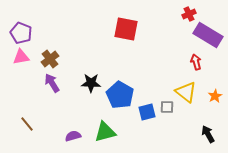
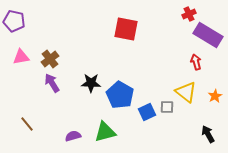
purple pentagon: moved 7 px left, 12 px up; rotated 10 degrees counterclockwise
blue square: rotated 12 degrees counterclockwise
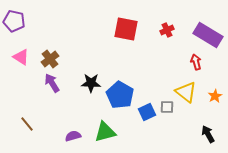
red cross: moved 22 px left, 16 px down
pink triangle: rotated 42 degrees clockwise
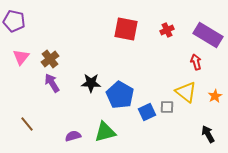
pink triangle: rotated 36 degrees clockwise
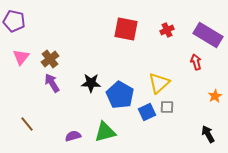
yellow triangle: moved 27 px left, 9 px up; rotated 40 degrees clockwise
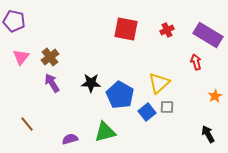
brown cross: moved 2 px up
blue square: rotated 12 degrees counterclockwise
purple semicircle: moved 3 px left, 3 px down
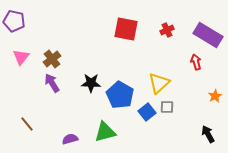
brown cross: moved 2 px right, 2 px down
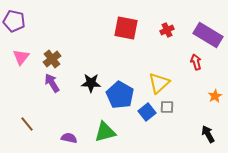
red square: moved 1 px up
purple semicircle: moved 1 px left, 1 px up; rotated 28 degrees clockwise
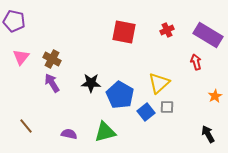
red square: moved 2 px left, 4 px down
brown cross: rotated 24 degrees counterclockwise
blue square: moved 1 px left
brown line: moved 1 px left, 2 px down
purple semicircle: moved 4 px up
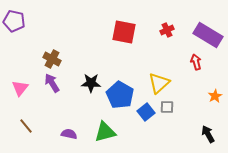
pink triangle: moved 1 px left, 31 px down
